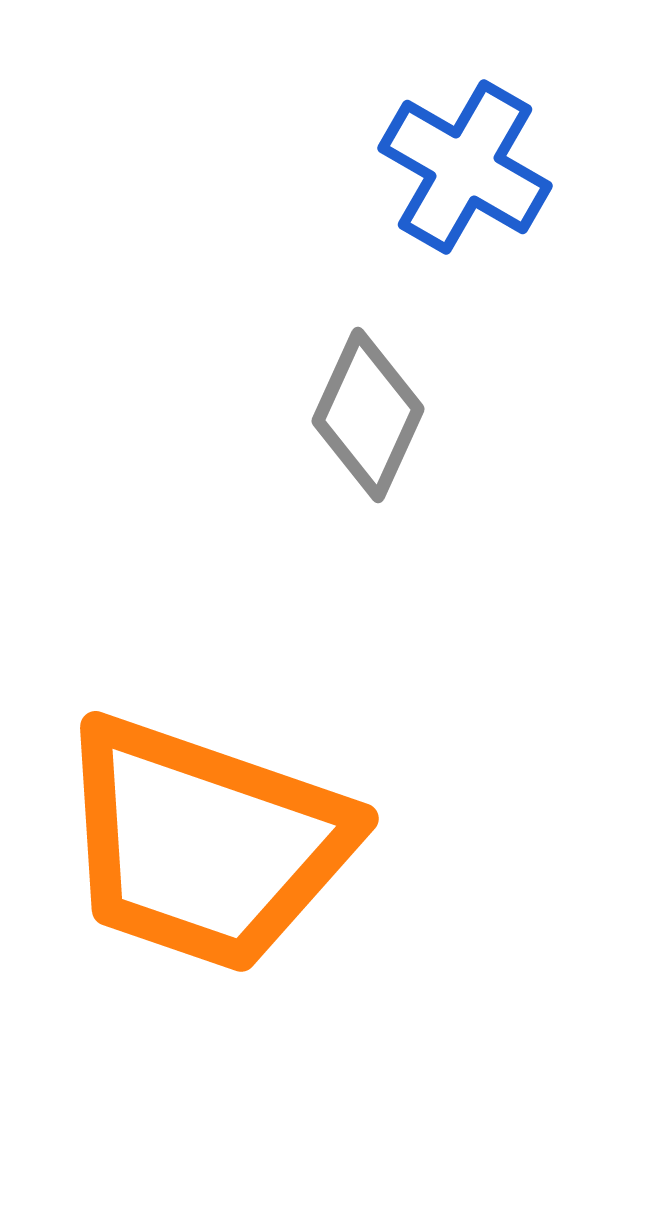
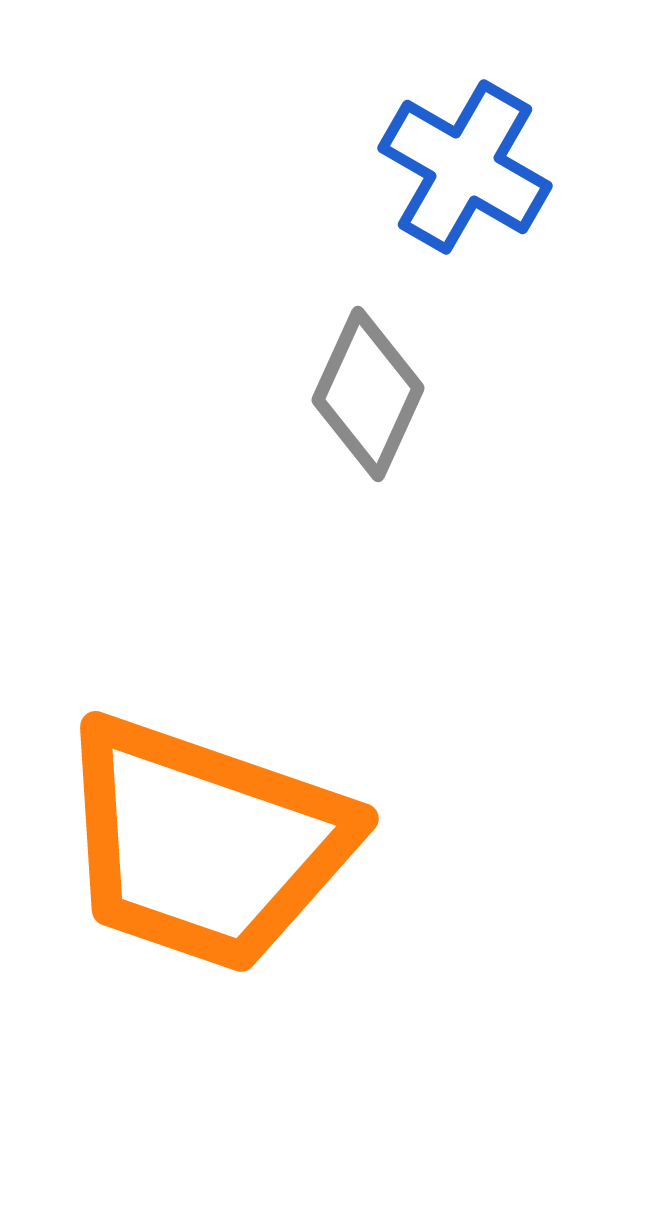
gray diamond: moved 21 px up
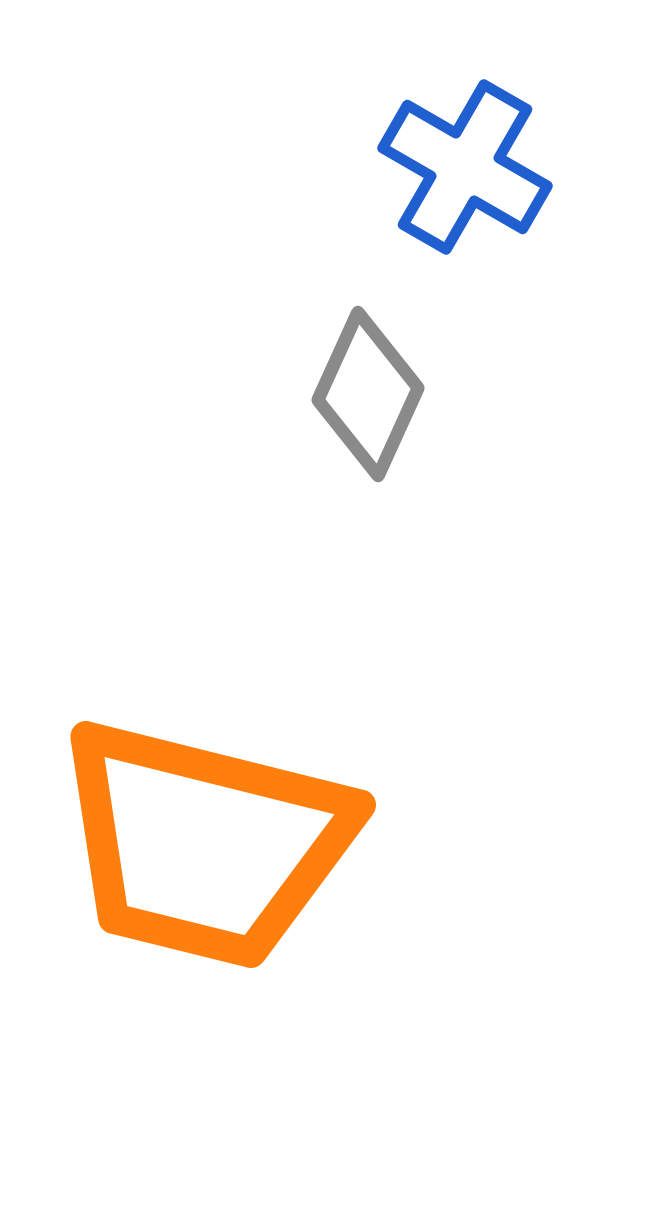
orange trapezoid: rotated 5 degrees counterclockwise
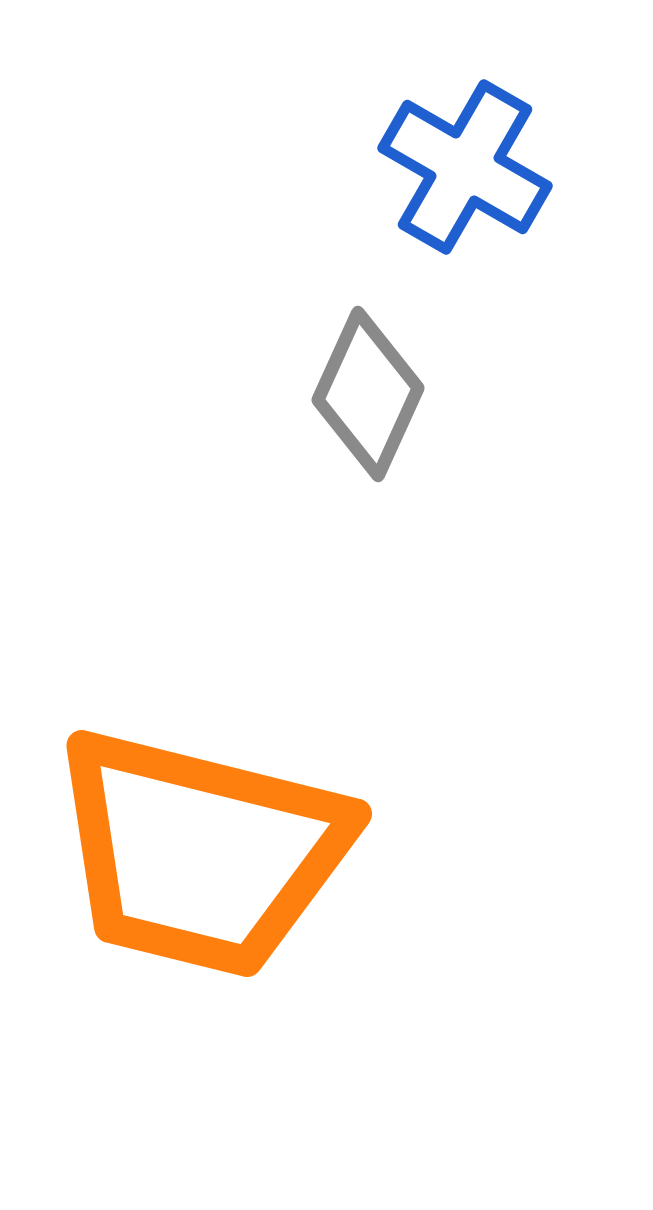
orange trapezoid: moved 4 px left, 9 px down
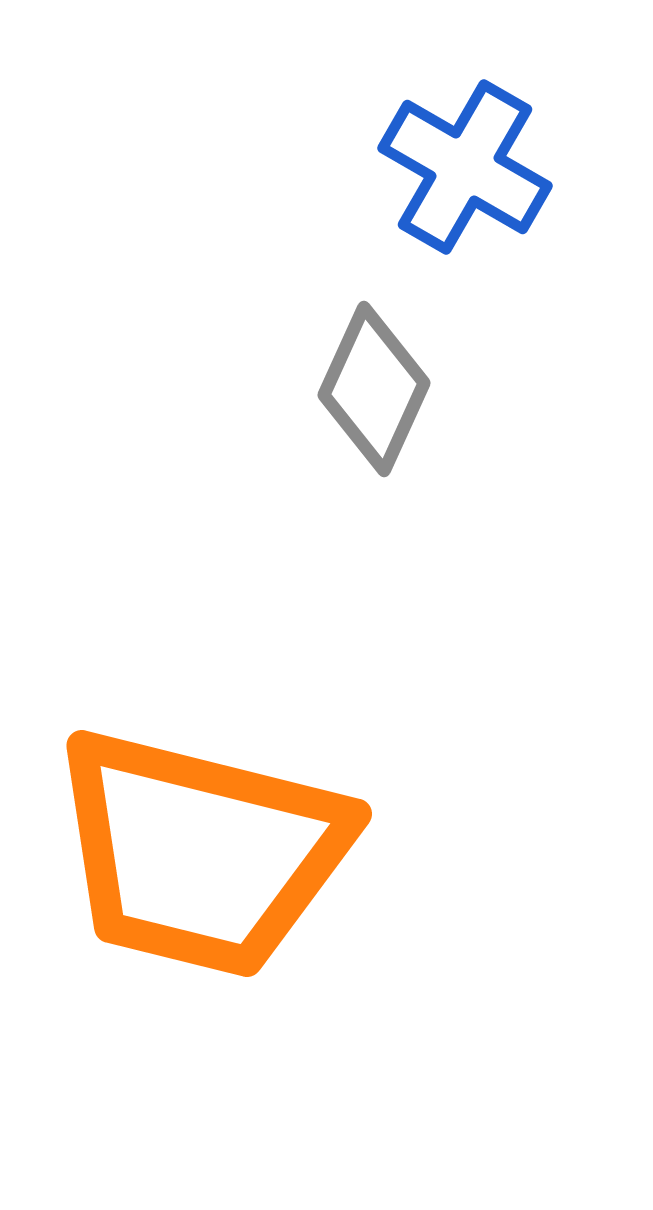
gray diamond: moved 6 px right, 5 px up
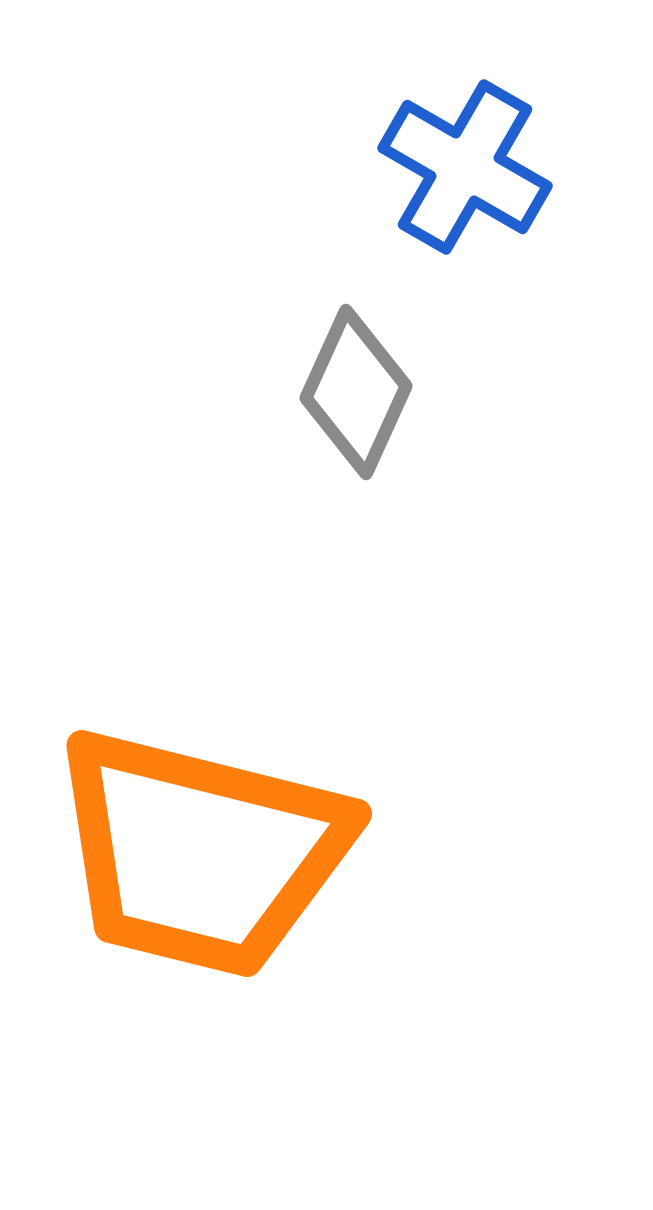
gray diamond: moved 18 px left, 3 px down
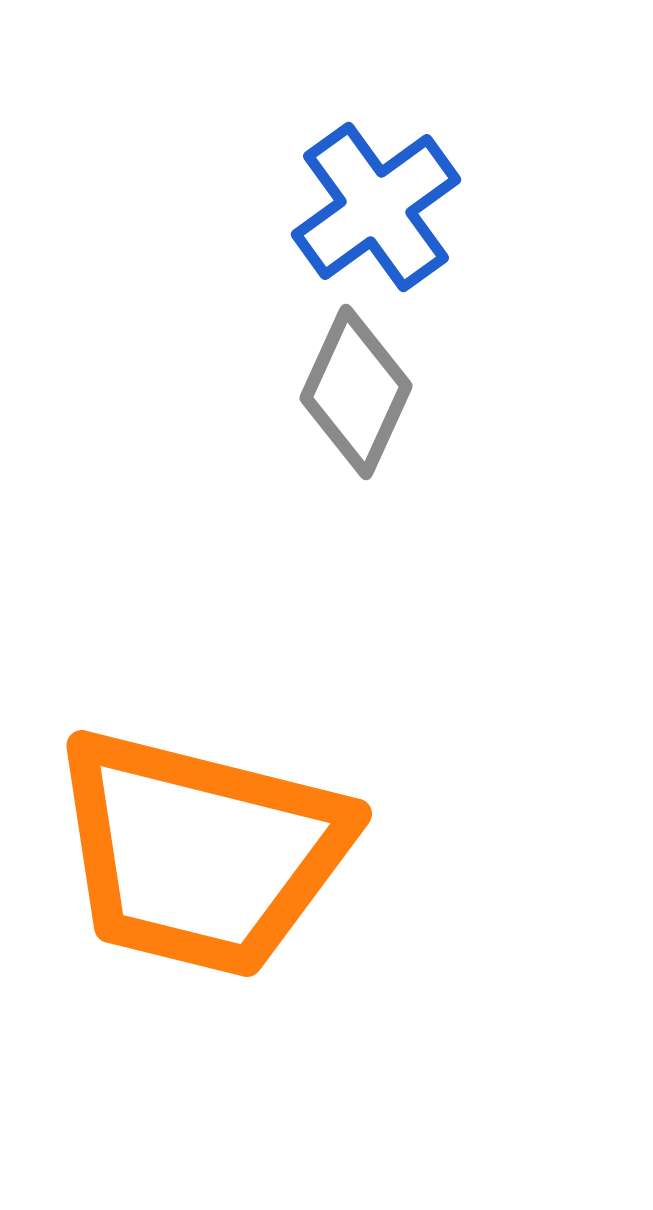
blue cross: moved 89 px left, 40 px down; rotated 24 degrees clockwise
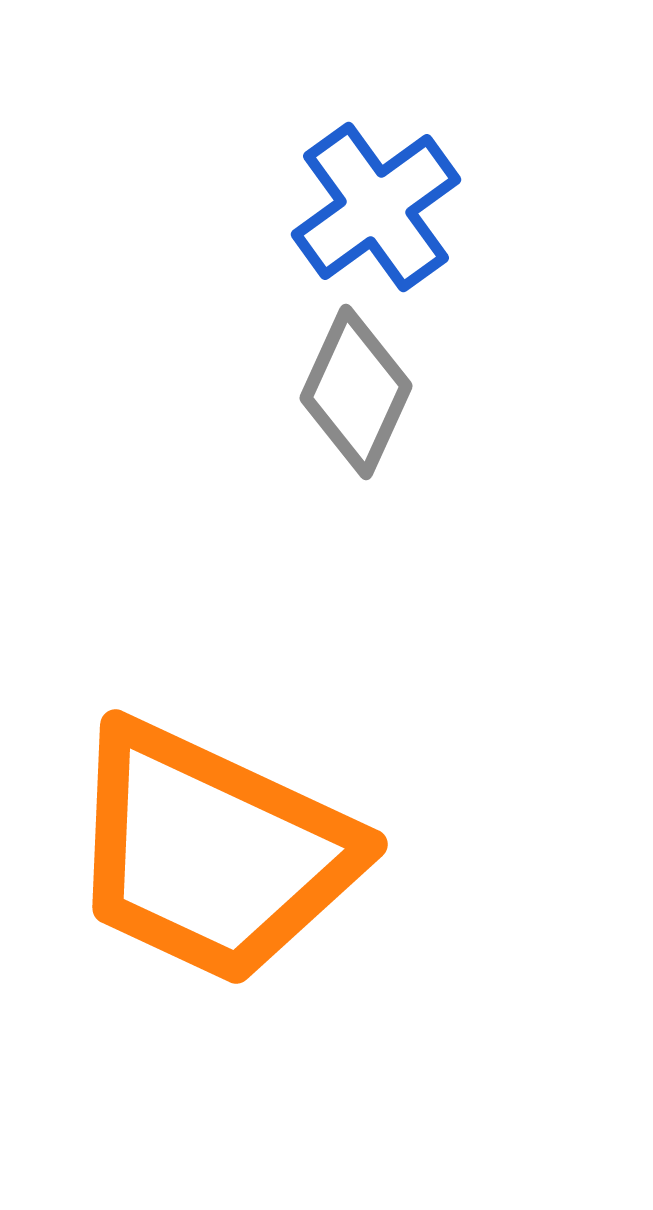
orange trapezoid: moved 11 px right; rotated 11 degrees clockwise
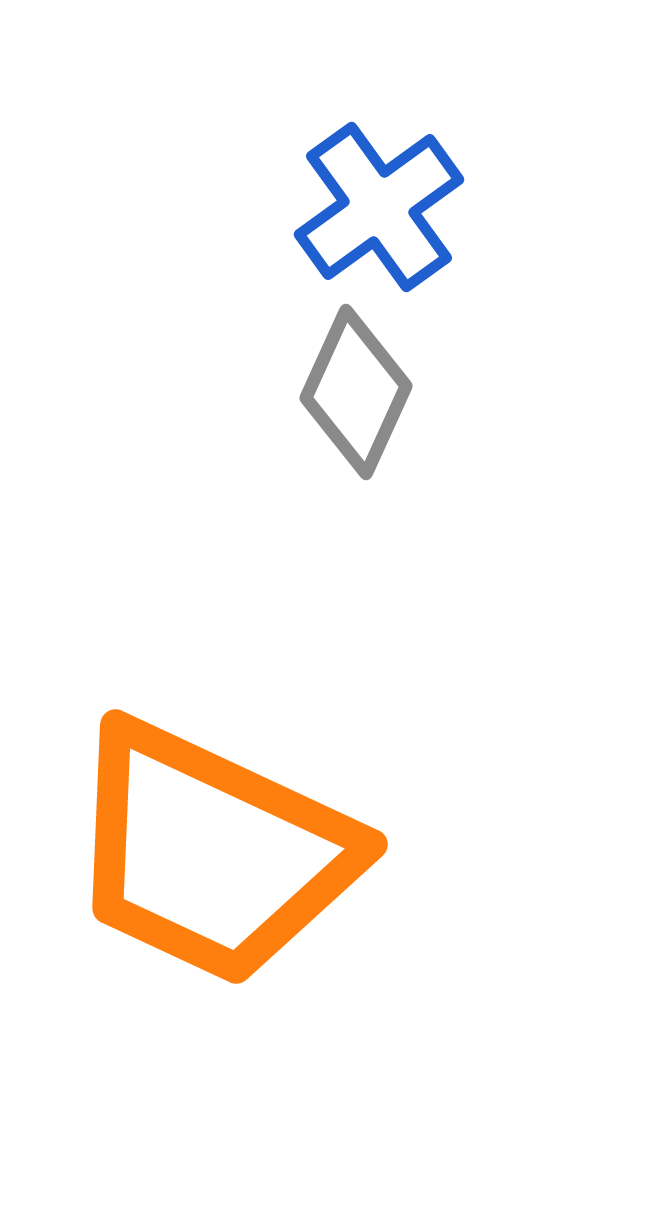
blue cross: moved 3 px right
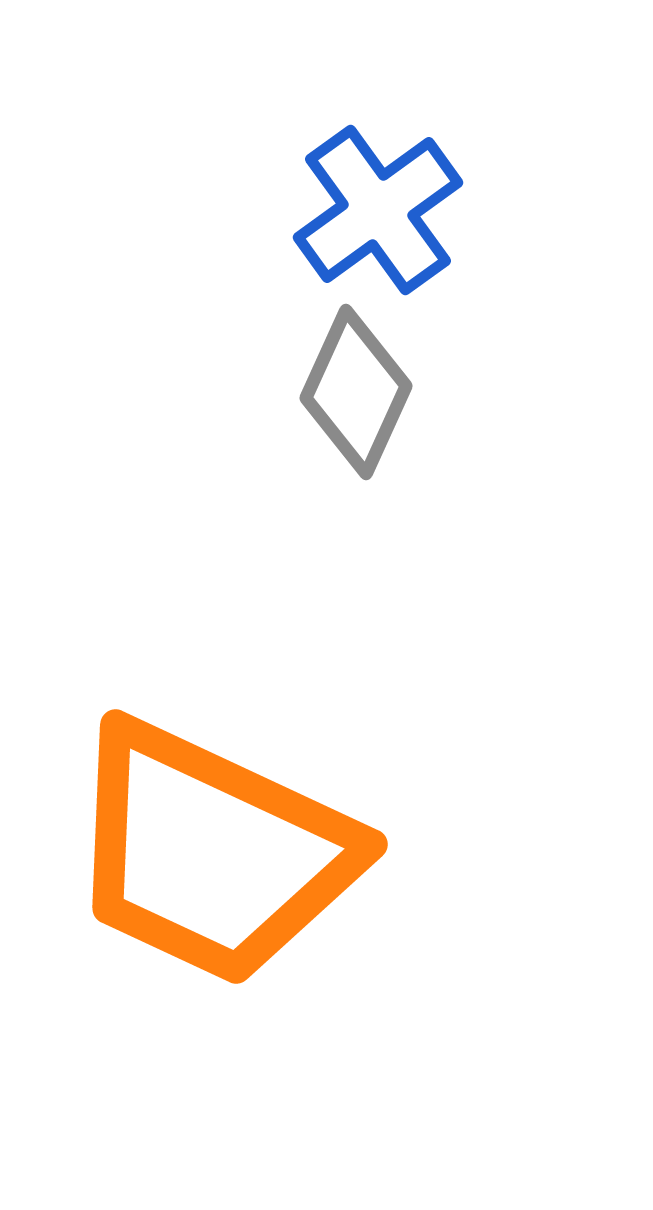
blue cross: moved 1 px left, 3 px down
